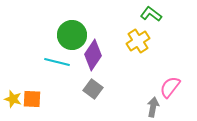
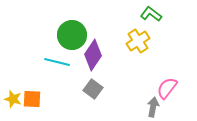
pink semicircle: moved 3 px left, 1 px down
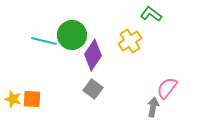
yellow cross: moved 8 px left
cyan line: moved 13 px left, 21 px up
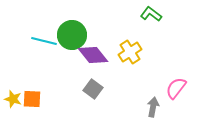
yellow cross: moved 11 px down
purple diamond: rotated 72 degrees counterclockwise
pink semicircle: moved 9 px right
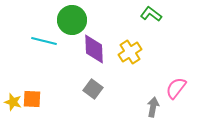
green circle: moved 15 px up
purple diamond: moved 1 px right, 6 px up; rotated 36 degrees clockwise
yellow star: moved 3 px down
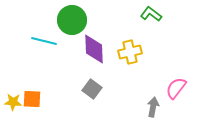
yellow cross: rotated 20 degrees clockwise
gray square: moved 1 px left
yellow star: rotated 12 degrees counterclockwise
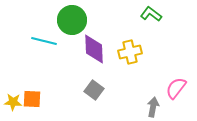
gray square: moved 2 px right, 1 px down
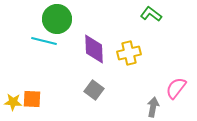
green circle: moved 15 px left, 1 px up
yellow cross: moved 1 px left, 1 px down
